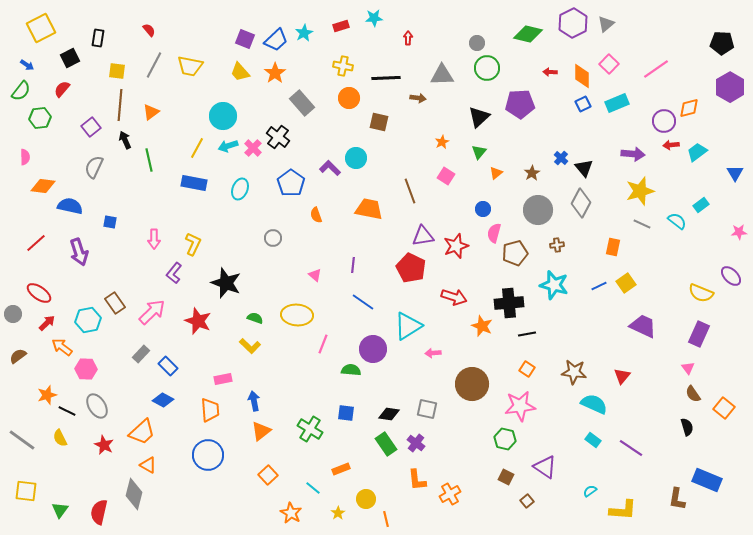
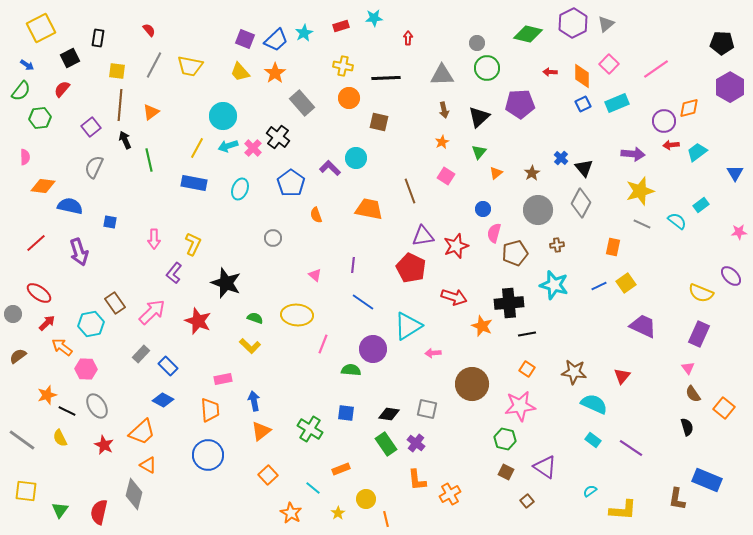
brown arrow at (418, 98): moved 26 px right, 12 px down; rotated 70 degrees clockwise
cyan hexagon at (88, 320): moved 3 px right, 4 px down
brown square at (506, 477): moved 5 px up
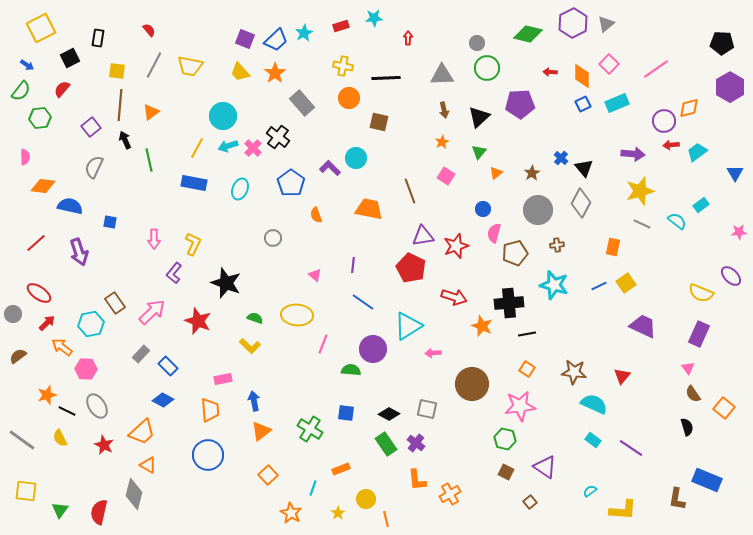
black diamond at (389, 414): rotated 20 degrees clockwise
cyan line at (313, 488): rotated 70 degrees clockwise
brown square at (527, 501): moved 3 px right, 1 px down
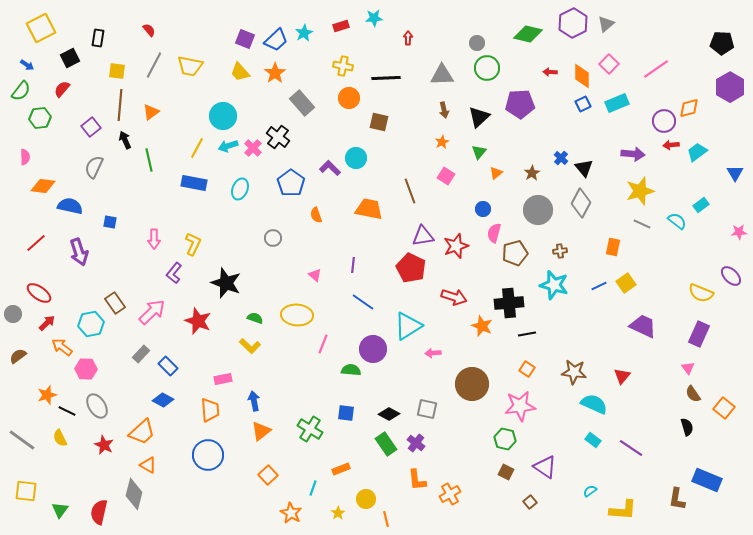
brown cross at (557, 245): moved 3 px right, 6 px down
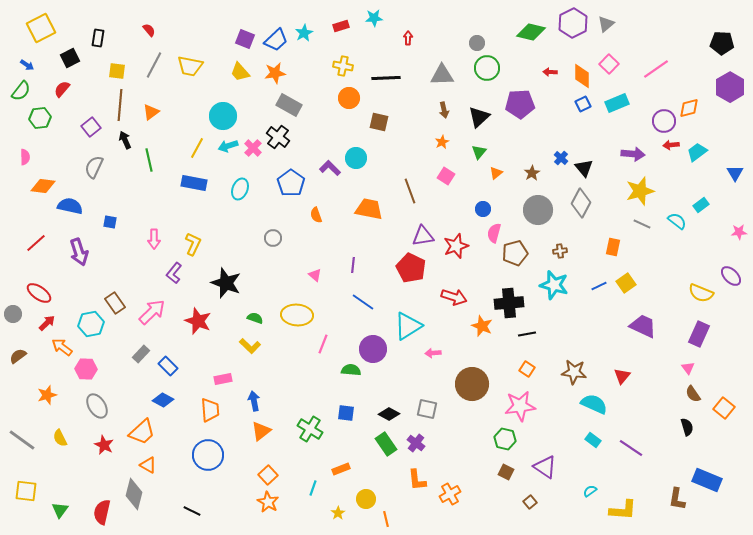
green diamond at (528, 34): moved 3 px right, 2 px up
orange star at (275, 73): rotated 25 degrees clockwise
gray rectangle at (302, 103): moved 13 px left, 2 px down; rotated 20 degrees counterclockwise
black line at (67, 411): moved 125 px right, 100 px down
red semicircle at (99, 512): moved 3 px right
orange star at (291, 513): moved 23 px left, 11 px up
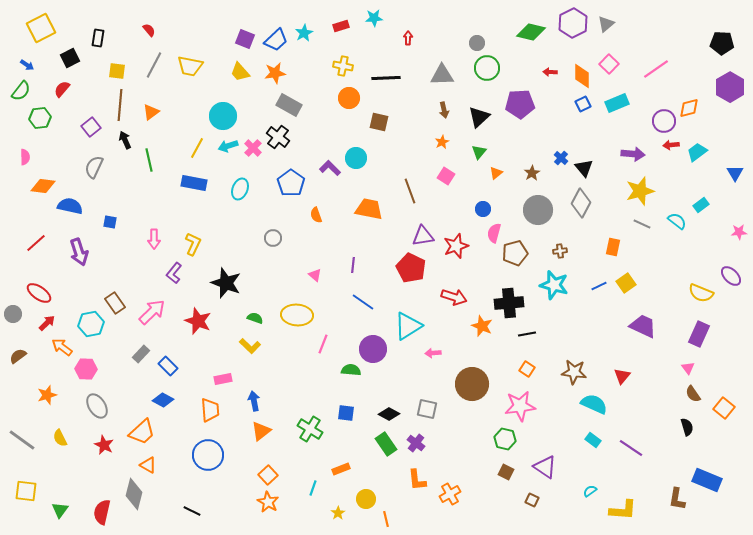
brown square at (530, 502): moved 2 px right, 2 px up; rotated 24 degrees counterclockwise
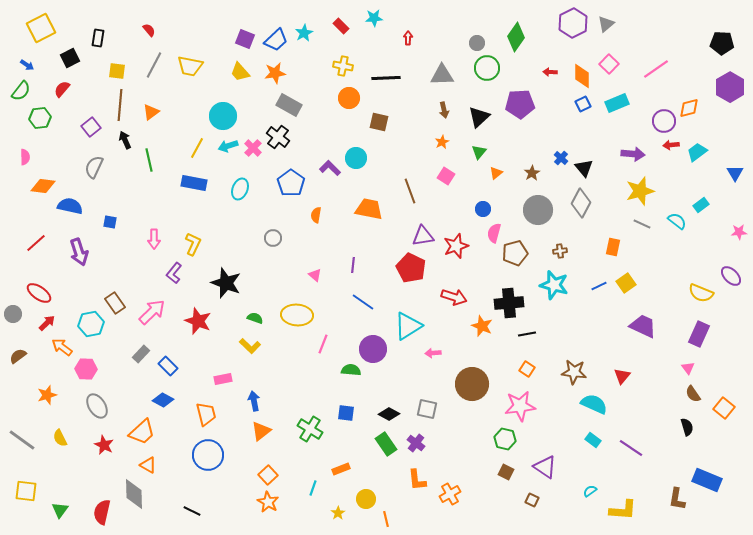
red rectangle at (341, 26): rotated 63 degrees clockwise
green diamond at (531, 32): moved 15 px left, 5 px down; rotated 68 degrees counterclockwise
orange semicircle at (316, 215): rotated 28 degrees clockwise
orange trapezoid at (210, 410): moved 4 px left, 4 px down; rotated 10 degrees counterclockwise
gray diamond at (134, 494): rotated 16 degrees counterclockwise
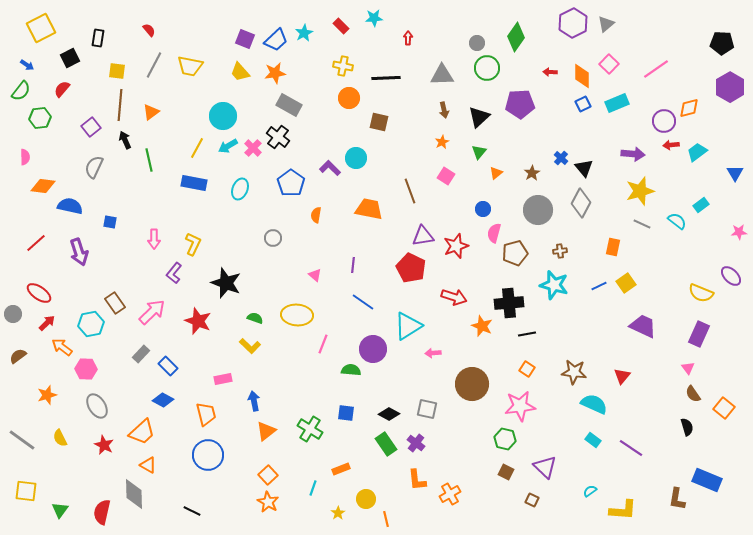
cyan arrow at (228, 146): rotated 12 degrees counterclockwise
orange triangle at (261, 431): moved 5 px right
purple triangle at (545, 467): rotated 10 degrees clockwise
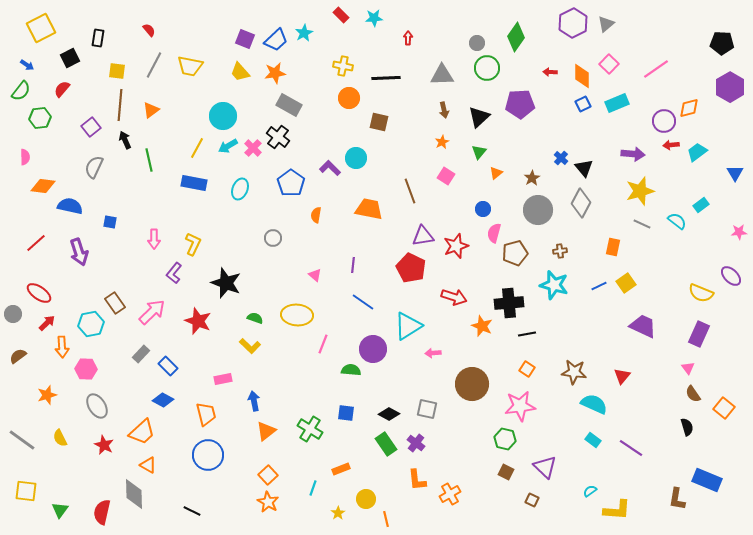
red rectangle at (341, 26): moved 11 px up
orange triangle at (151, 112): moved 2 px up
brown star at (532, 173): moved 5 px down
orange arrow at (62, 347): rotated 130 degrees counterclockwise
yellow L-shape at (623, 510): moved 6 px left
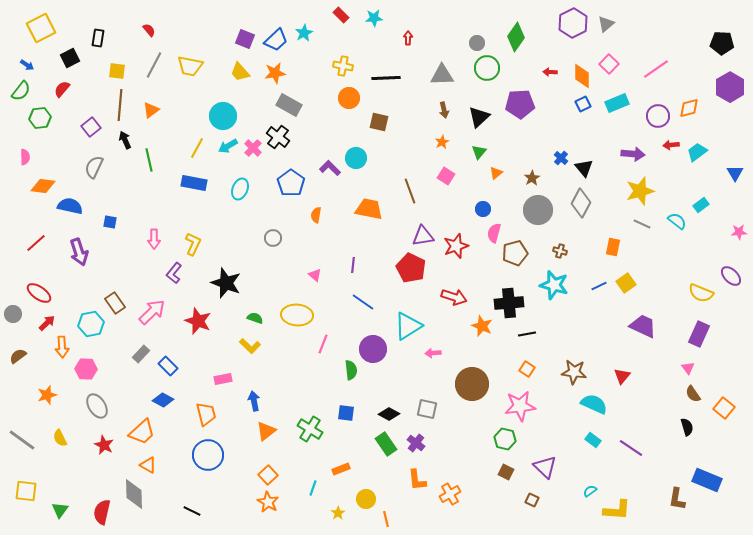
purple circle at (664, 121): moved 6 px left, 5 px up
brown cross at (560, 251): rotated 24 degrees clockwise
green semicircle at (351, 370): rotated 78 degrees clockwise
